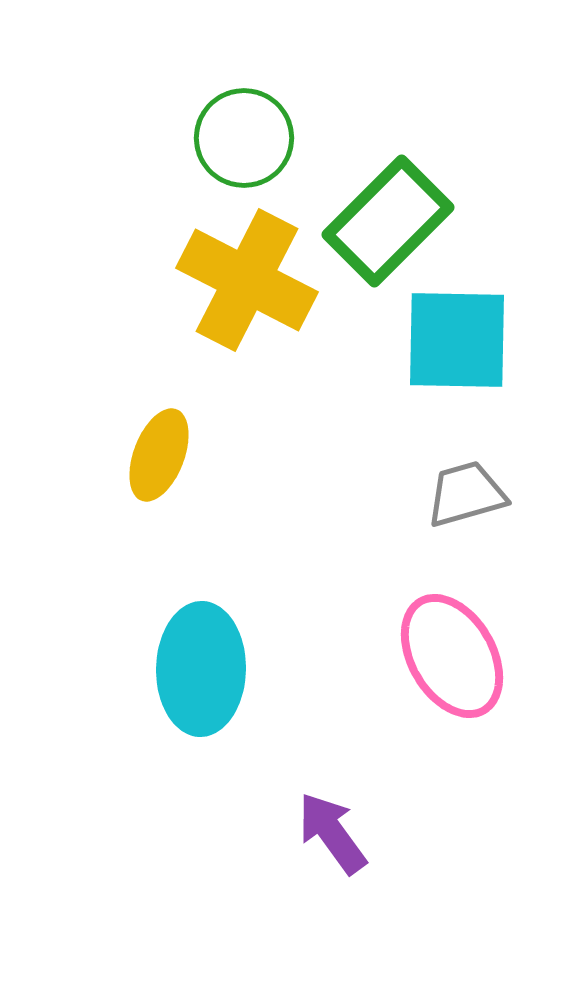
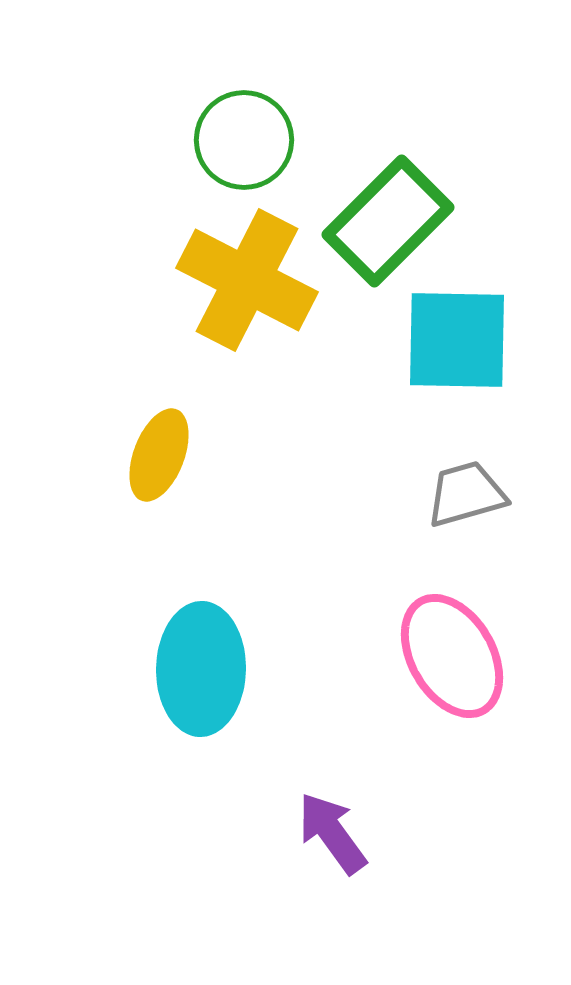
green circle: moved 2 px down
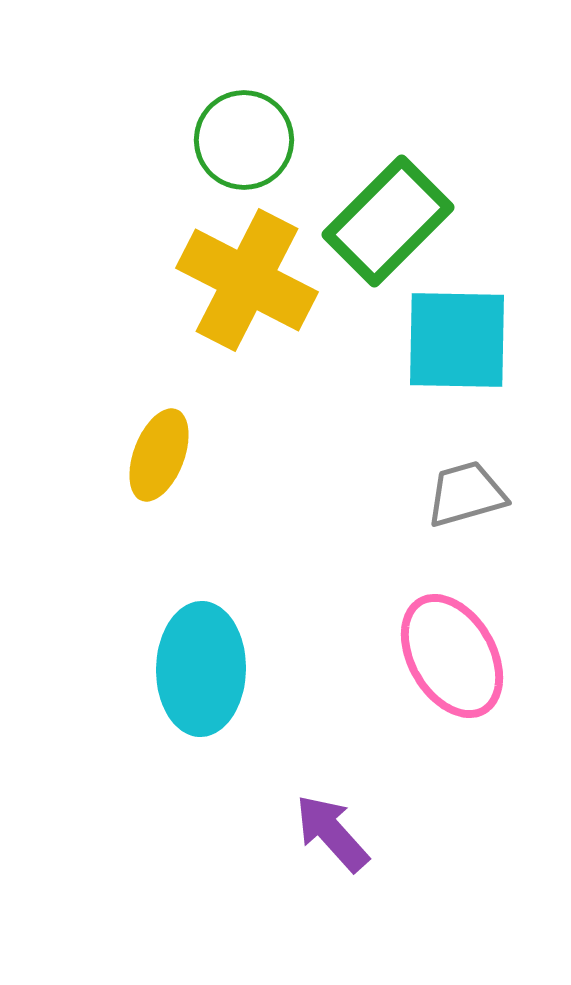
purple arrow: rotated 6 degrees counterclockwise
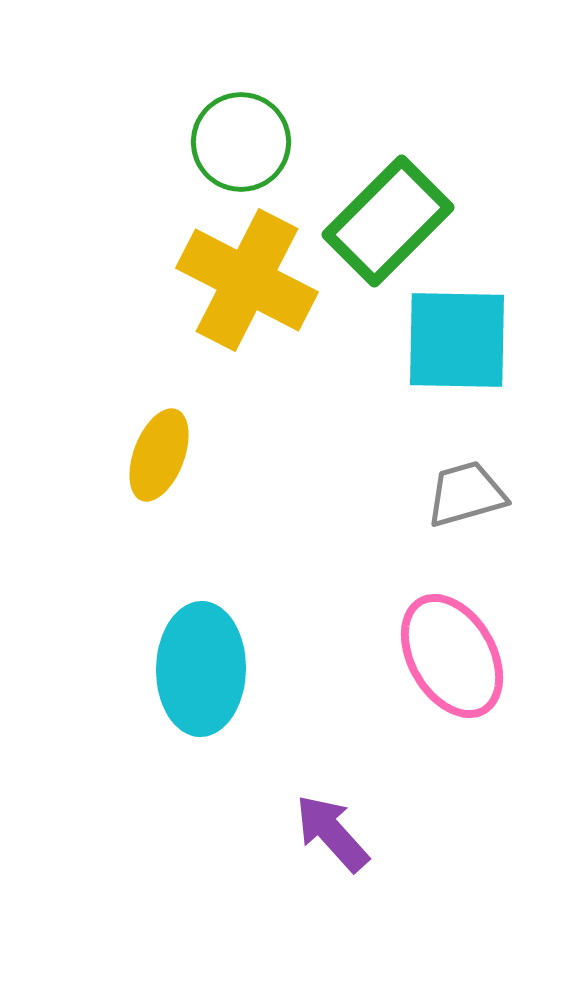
green circle: moved 3 px left, 2 px down
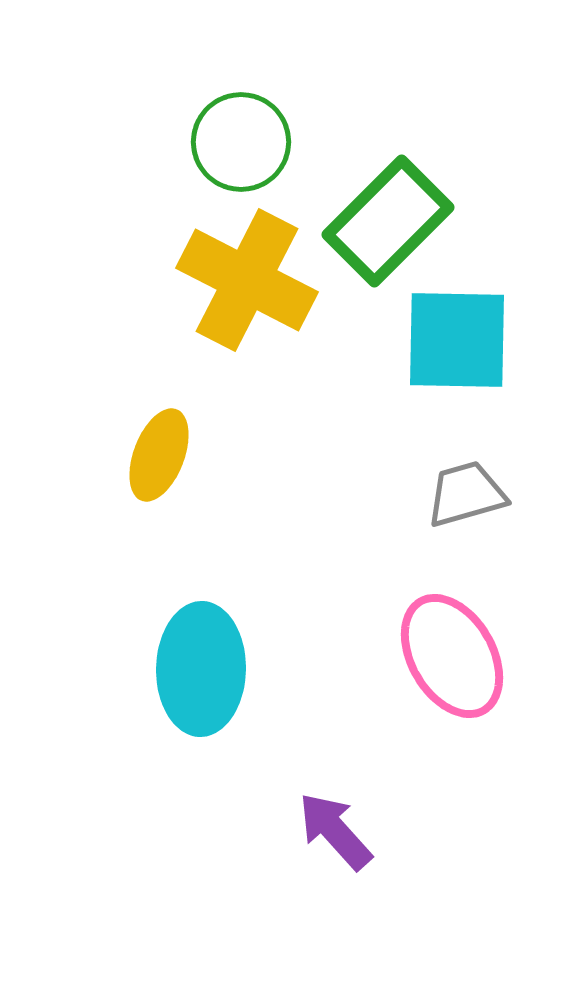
purple arrow: moved 3 px right, 2 px up
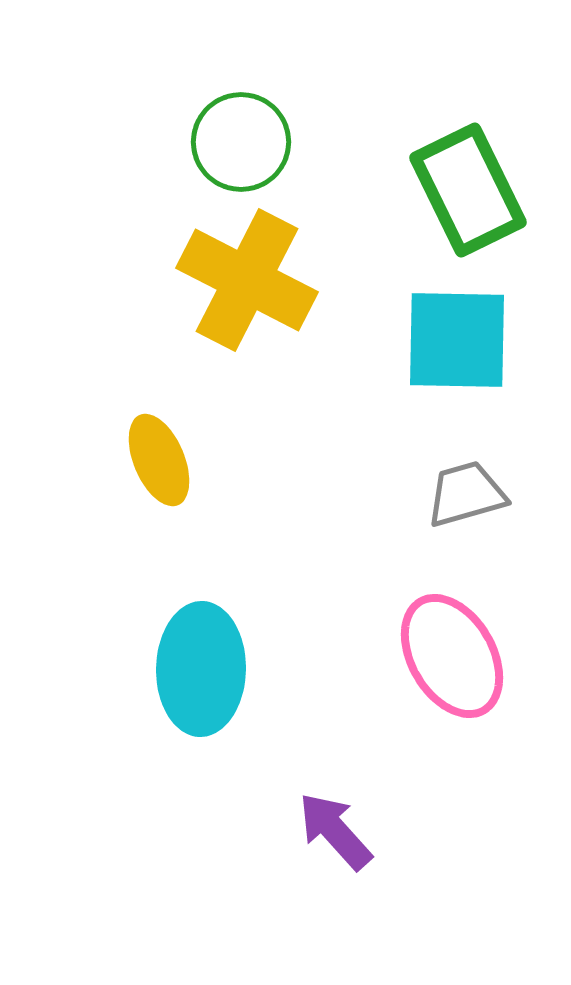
green rectangle: moved 80 px right, 31 px up; rotated 71 degrees counterclockwise
yellow ellipse: moved 5 px down; rotated 44 degrees counterclockwise
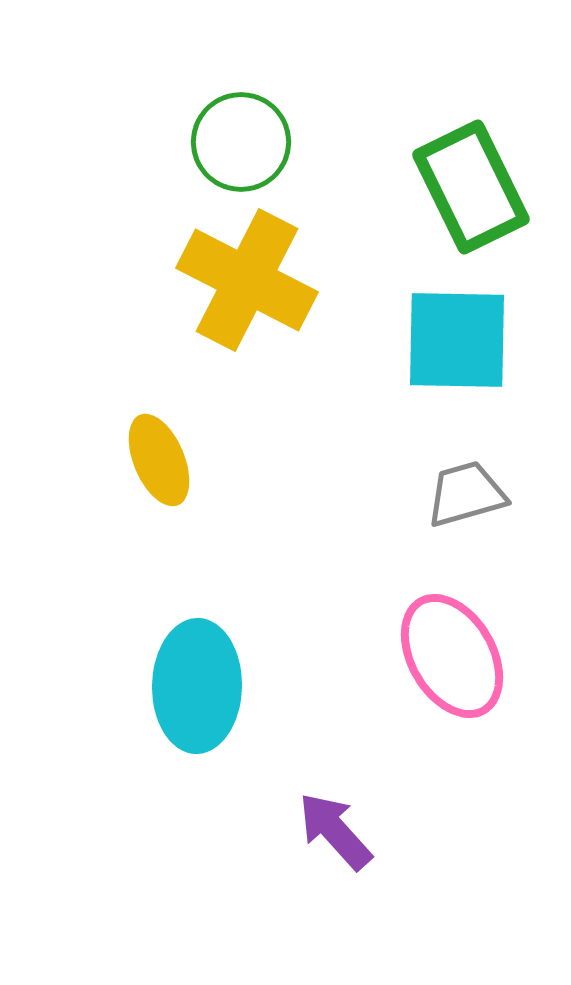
green rectangle: moved 3 px right, 3 px up
cyan ellipse: moved 4 px left, 17 px down
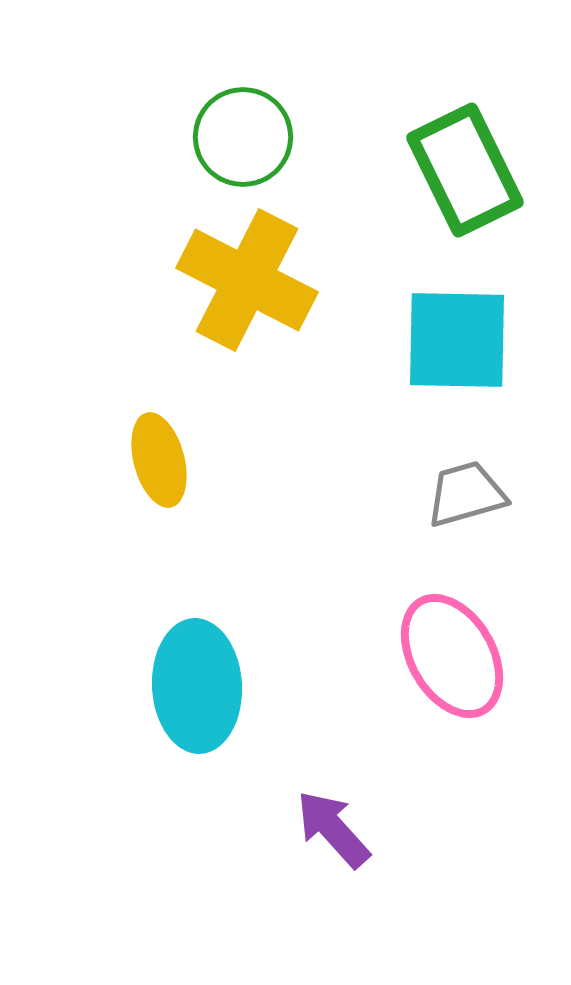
green circle: moved 2 px right, 5 px up
green rectangle: moved 6 px left, 17 px up
yellow ellipse: rotated 8 degrees clockwise
cyan ellipse: rotated 4 degrees counterclockwise
purple arrow: moved 2 px left, 2 px up
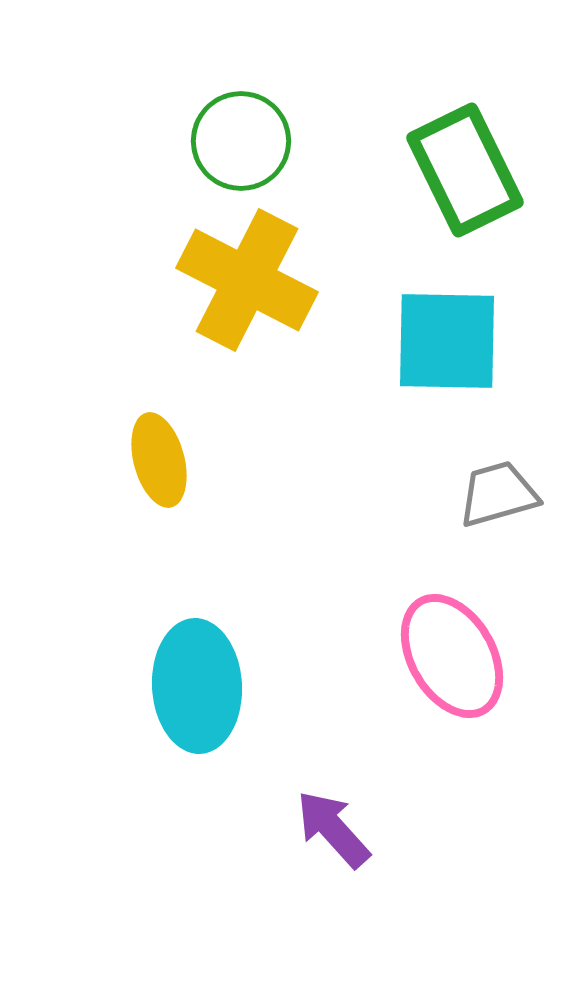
green circle: moved 2 px left, 4 px down
cyan square: moved 10 px left, 1 px down
gray trapezoid: moved 32 px right
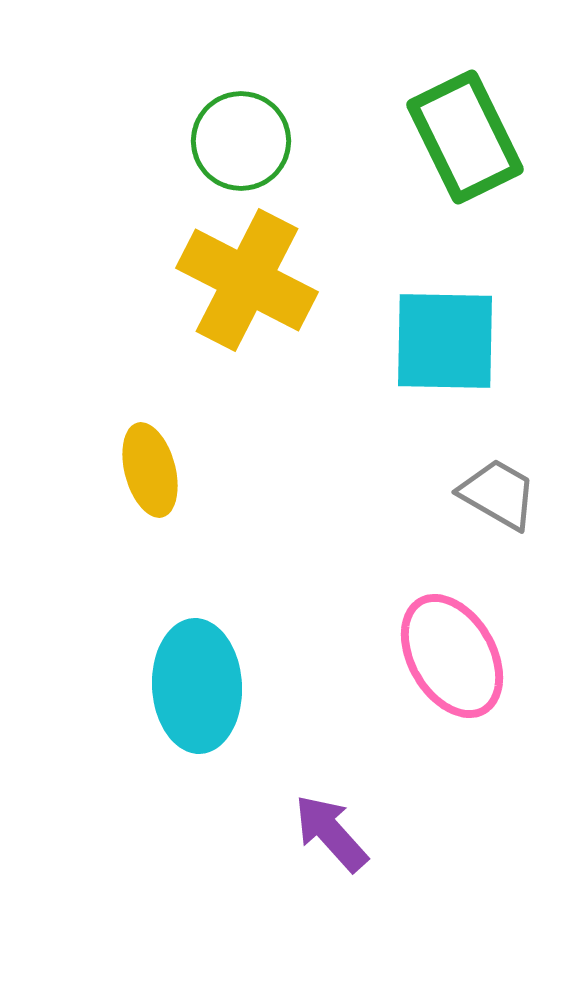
green rectangle: moved 33 px up
cyan square: moved 2 px left
yellow ellipse: moved 9 px left, 10 px down
gray trapezoid: rotated 46 degrees clockwise
purple arrow: moved 2 px left, 4 px down
